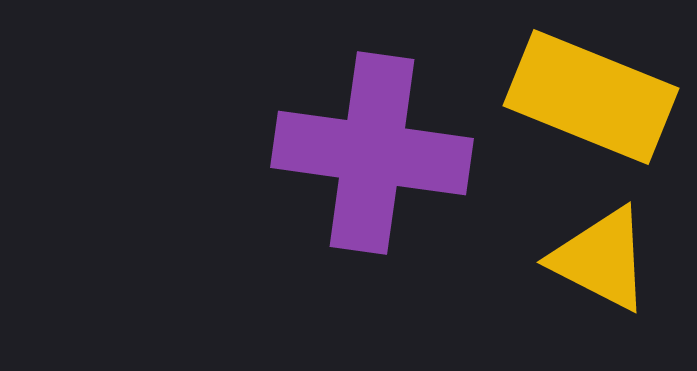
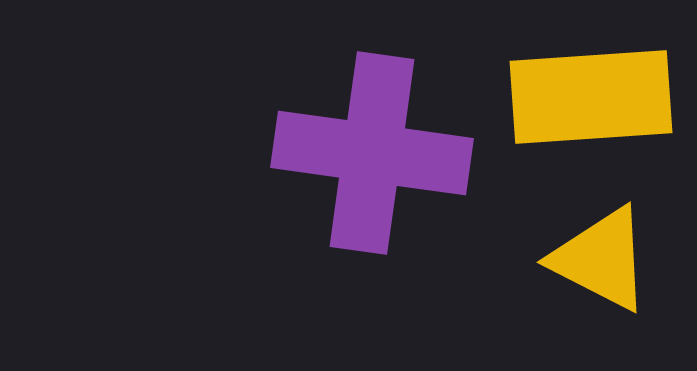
yellow rectangle: rotated 26 degrees counterclockwise
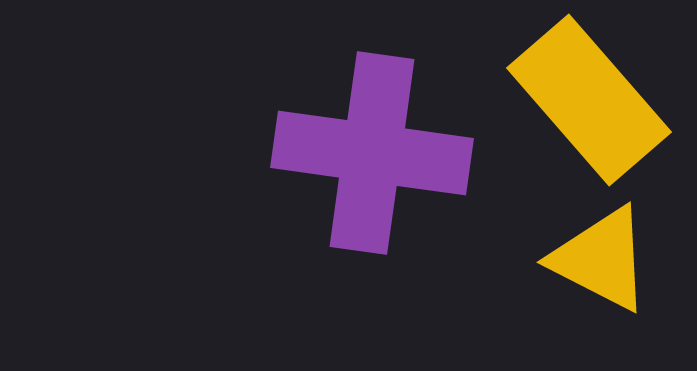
yellow rectangle: moved 2 px left, 3 px down; rotated 53 degrees clockwise
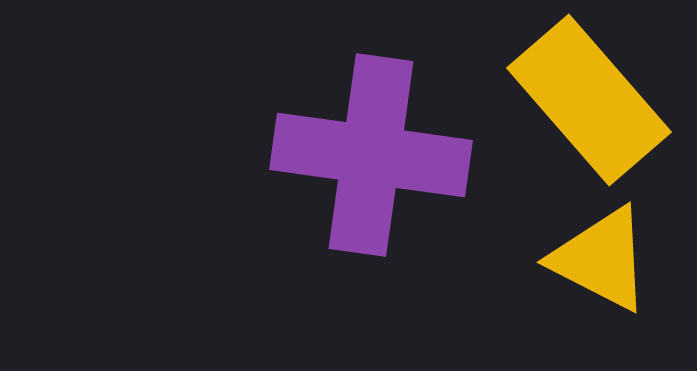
purple cross: moved 1 px left, 2 px down
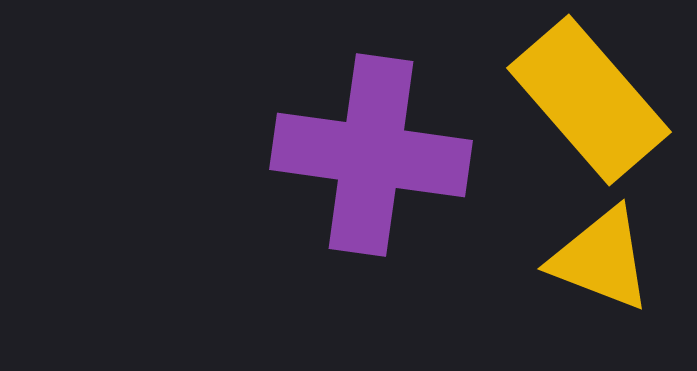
yellow triangle: rotated 6 degrees counterclockwise
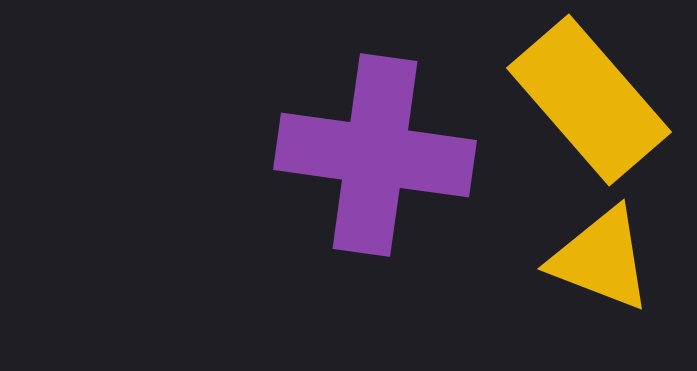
purple cross: moved 4 px right
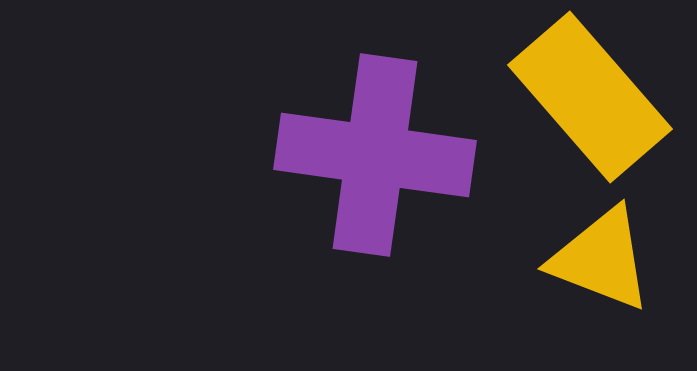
yellow rectangle: moved 1 px right, 3 px up
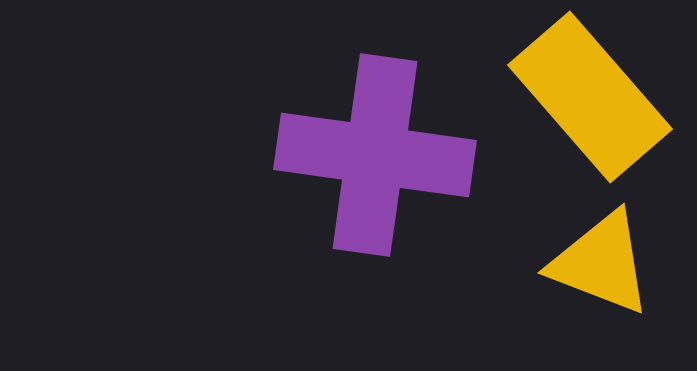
yellow triangle: moved 4 px down
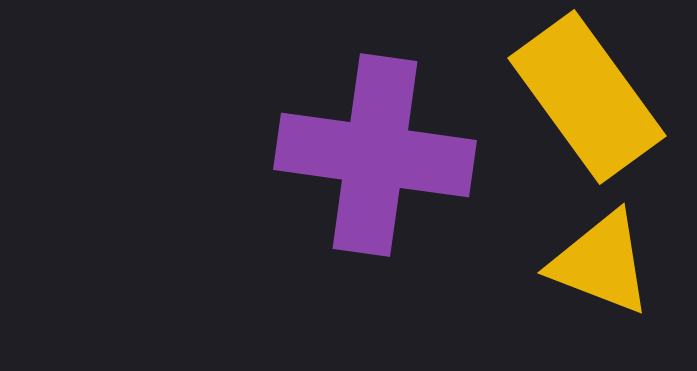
yellow rectangle: moved 3 px left; rotated 5 degrees clockwise
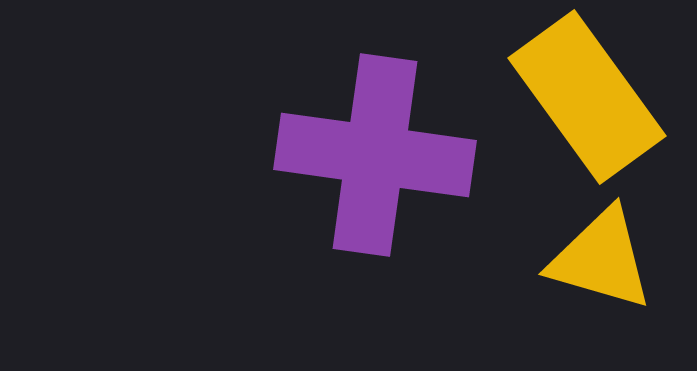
yellow triangle: moved 4 px up; rotated 5 degrees counterclockwise
